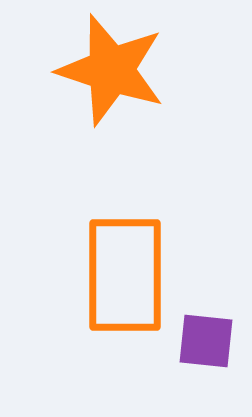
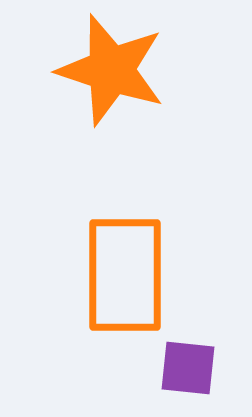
purple square: moved 18 px left, 27 px down
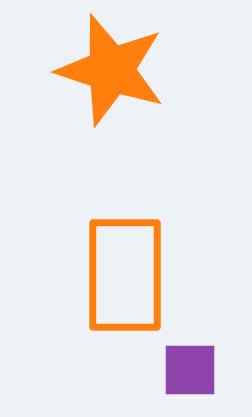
purple square: moved 2 px right, 2 px down; rotated 6 degrees counterclockwise
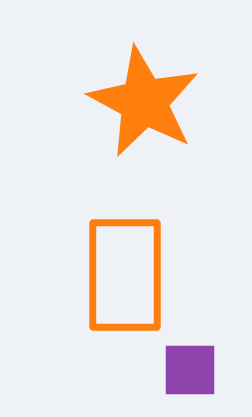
orange star: moved 33 px right, 32 px down; rotated 10 degrees clockwise
